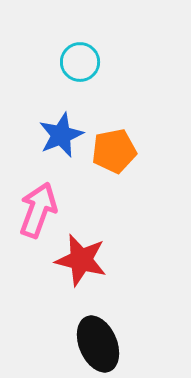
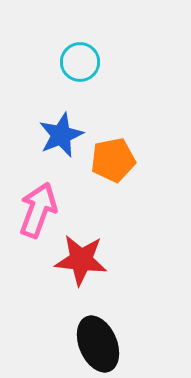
orange pentagon: moved 1 px left, 9 px down
red star: rotated 8 degrees counterclockwise
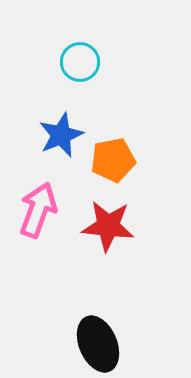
red star: moved 27 px right, 34 px up
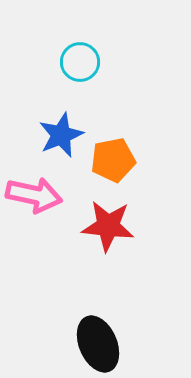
pink arrow: moved 4 px left, 15 px up; rotated 82 degrees clockwise
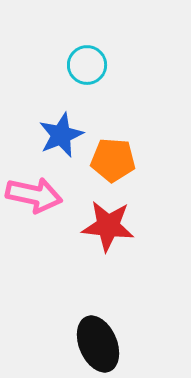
cyan circle: moved 7 px right, 3 px down
orange pentagon: rotated 15 degrees clockwise
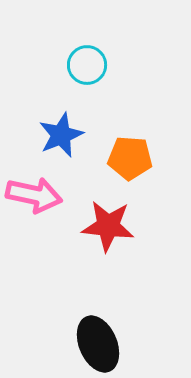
orange pentagon: moved 17 px right, 2 px up
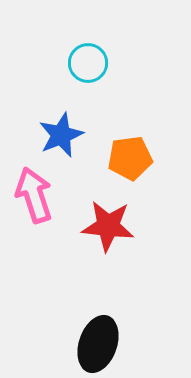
cyan circle: moved 1 px right, 2 px up
orange pentagon: rotated 12 degrees counterclockwise
pink arrow: rotated 120 degrees counterclockwise
black ellipse: rotated 42 degrees clockwise
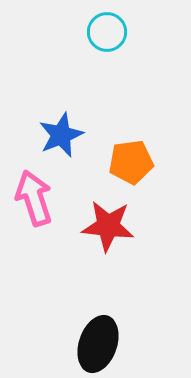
cyan circle: moved 19 px right, 31 px up
orange pentagon: moved 1 px right, 4 px down
pink arrow: moved 3 px down
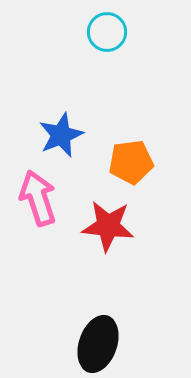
pink arrow: moved 4 px right
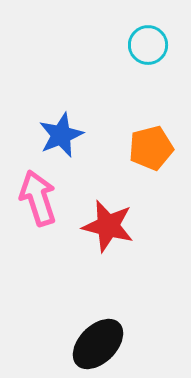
cyan circle: moved 41 px right, 13 px down
orange pentagon: moved 20 px right, 14 px up; rotated 6 degrees counterclockwise
red star: rotated 8 degrees clockwise
black ellipse: rotated 26 degrees clockwise
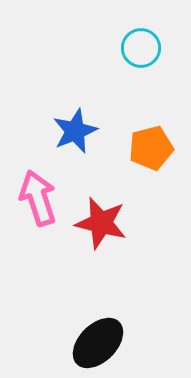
cyan circle: moved 7 px left, 3 px down
blue star: moved 14 px right, 4 px up
red star: moved 7 px left, 3 px up
black ellipse: moved 1 px up
